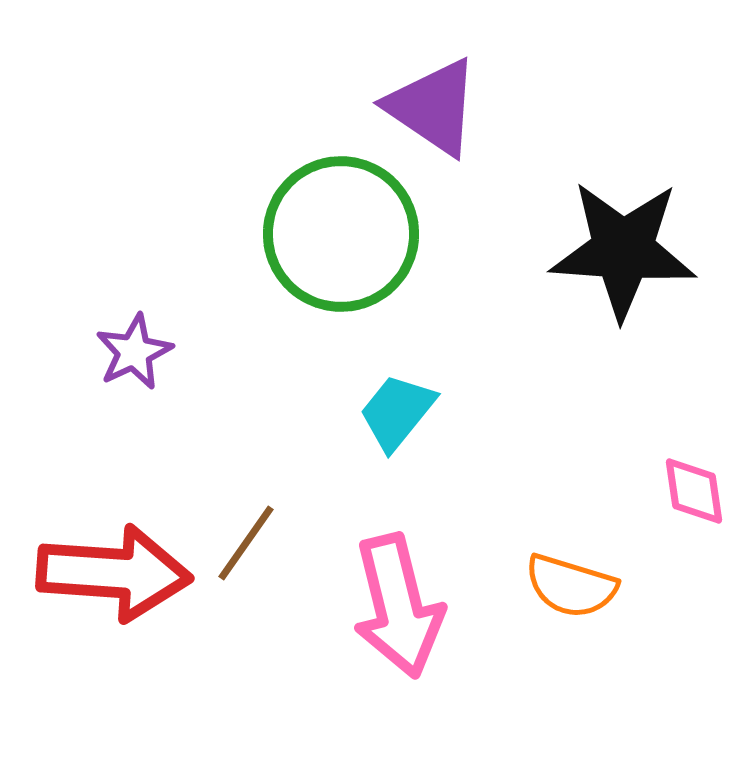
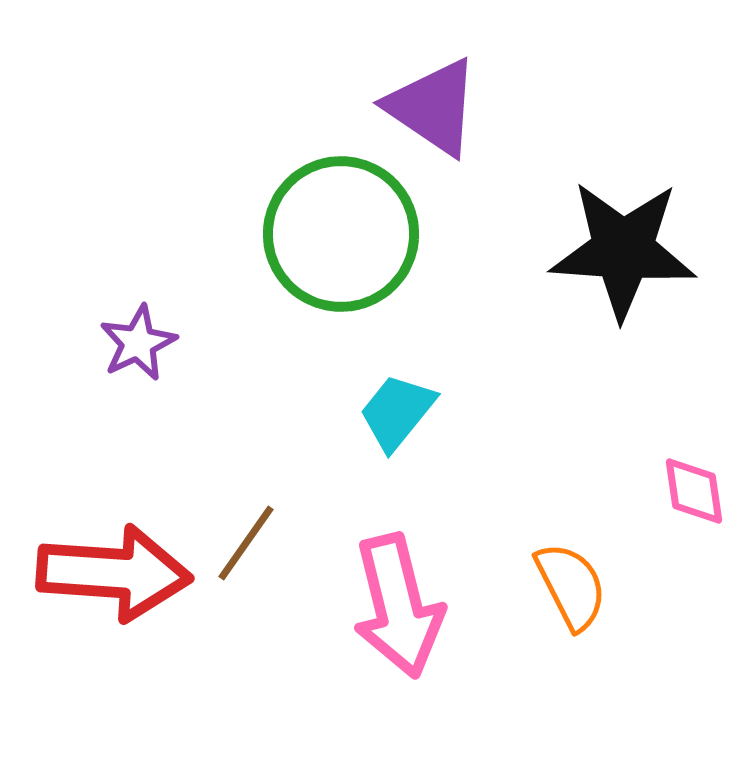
purple star: moved 4 px right, 9 px up
orange semicircle: rotated 134 degrees counterclockwise
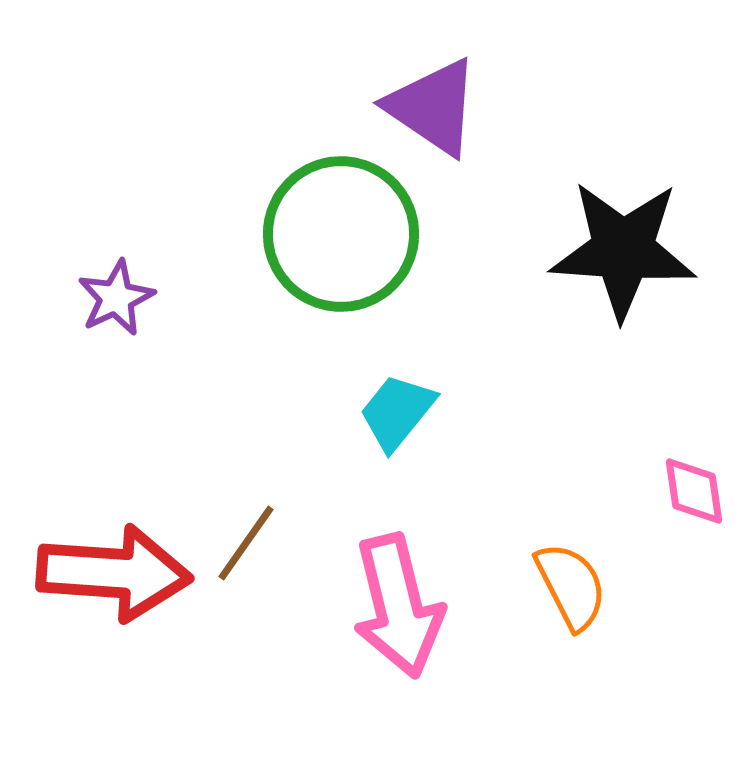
purple star: moved 22 px left, 45 px up
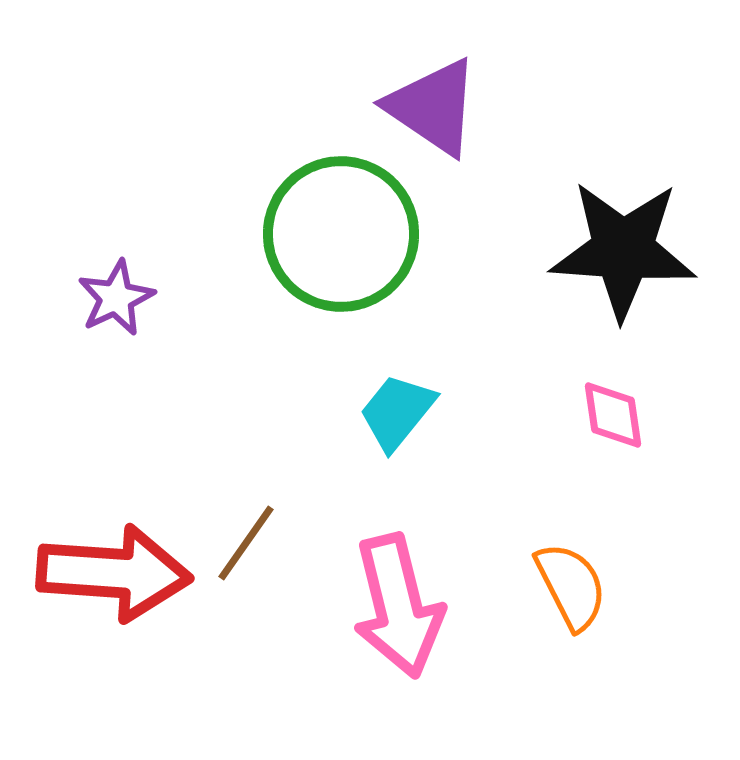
pink diamond: moved 81 px left, 76 px up
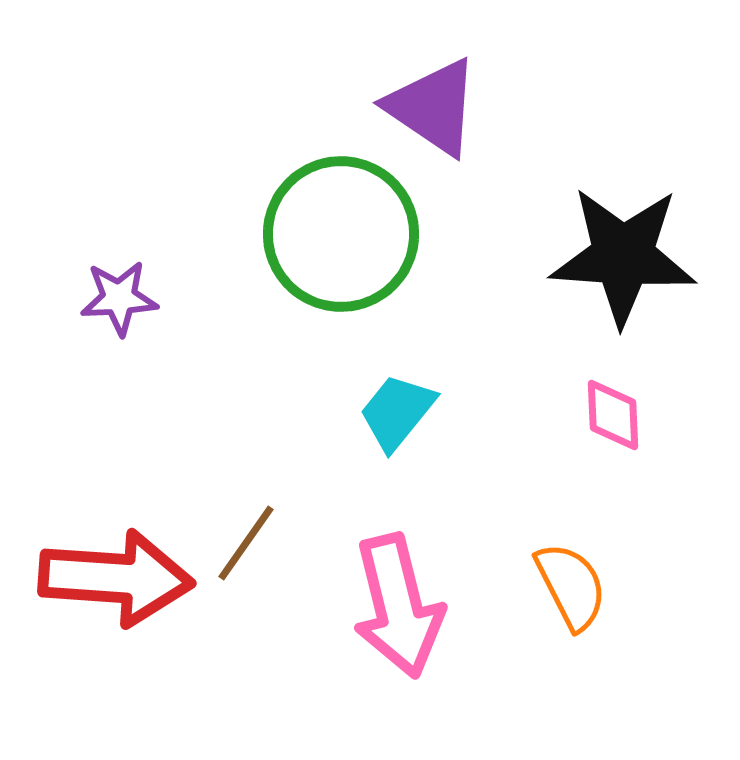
black star: moved 6 px down
purple star: moved 3 px right; rotated 22 degrees clockwise
pink diamond: rotated 6 degrees clockwise
red arrow: moved 2 px right, 5 px down
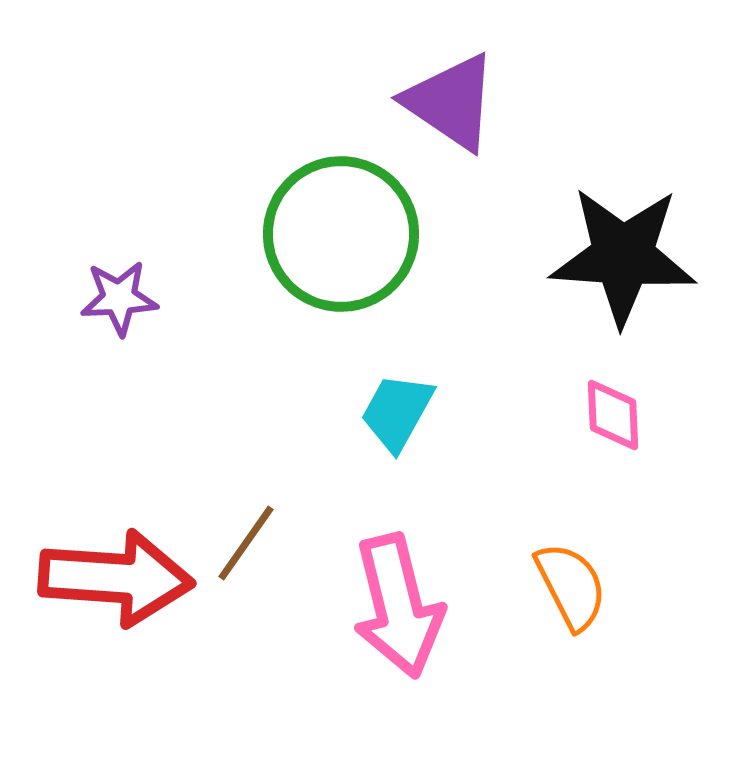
purple triangle: moved 18 px right, 5 px up
cyan trapezoid: rotated 10 degrees counterclockwise
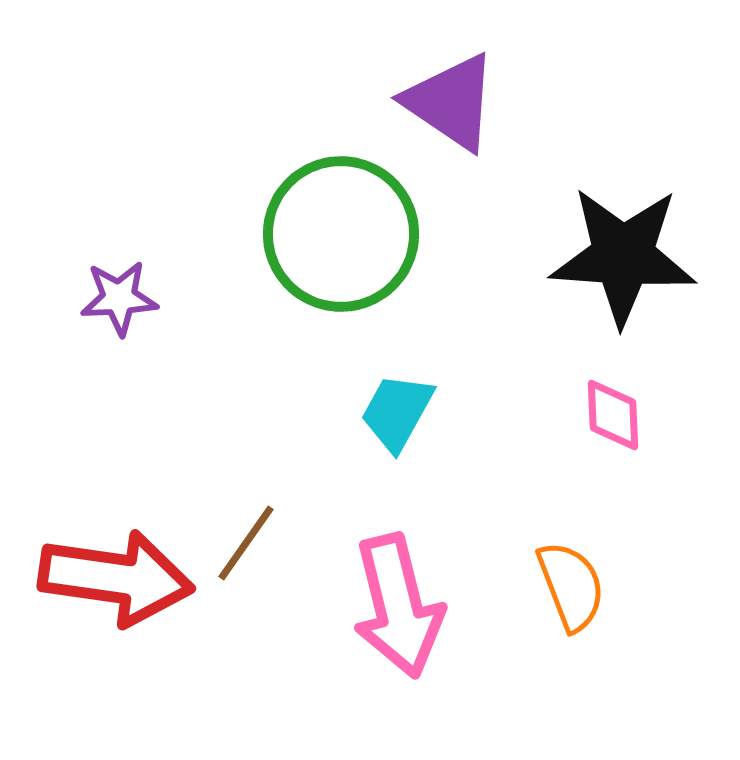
red arrow: rotated 4 degrees clockwise
orange semicircle: rotated 6 degrees clockwise
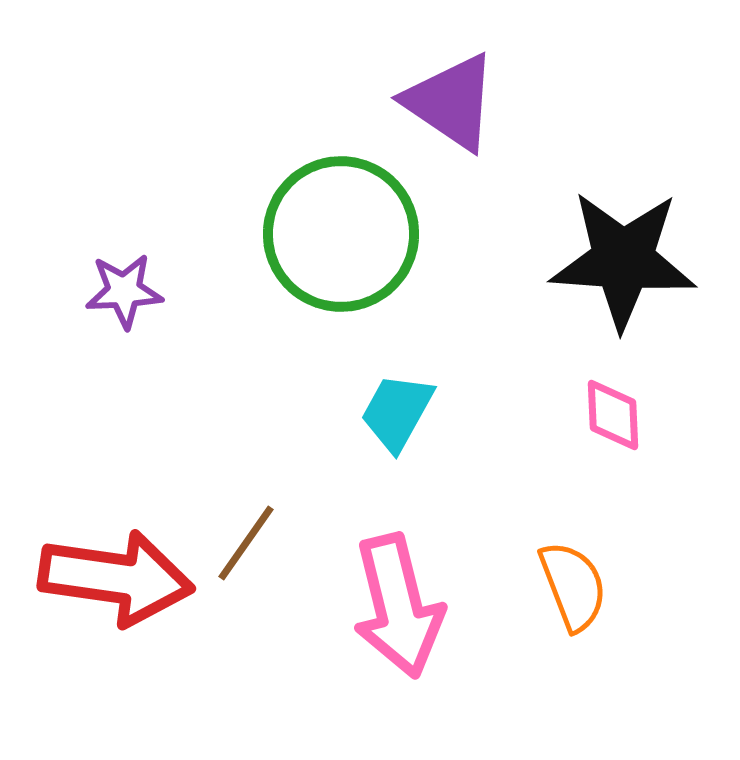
black star: moved 4 px down
purple star: moved 5 px right, 7 px up
orange semicircle: moved 2 px right
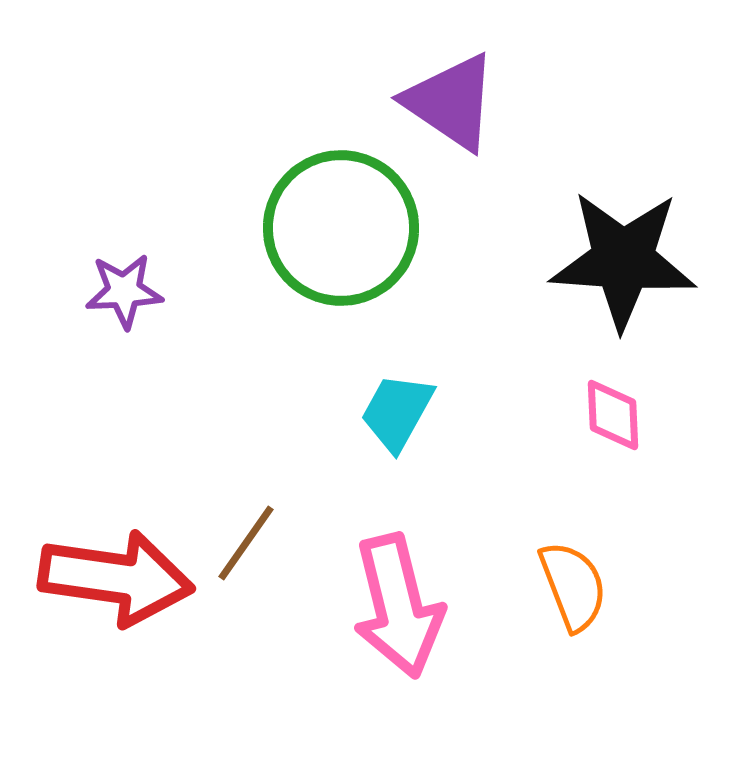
green circle: moved 6 px up
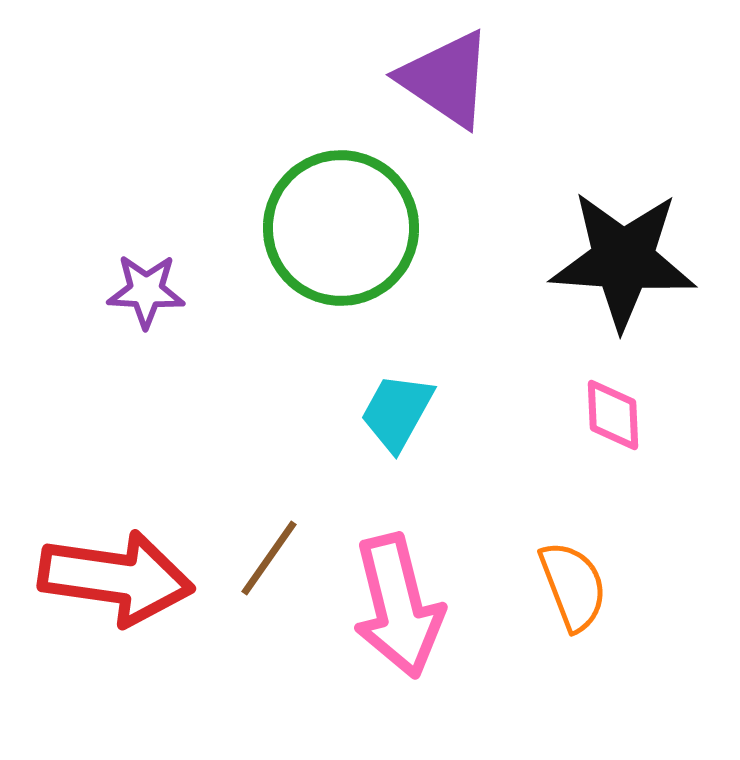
purple triangle: moved 5 px left, 23 px up
purple star: moved 22 px right; rotated 6 degrees clockwise
brown line: moved 23 px right, 15 px down
